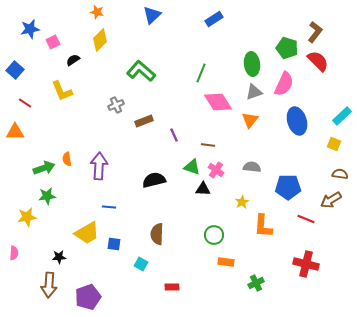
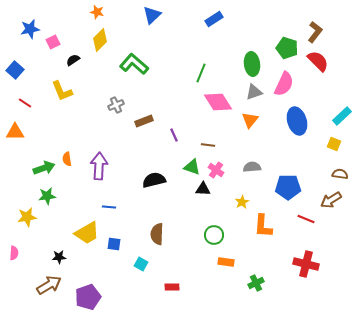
green L-shape at (141, 71): moved 7 px left, 7 px up
gray semicircle at (252, 167): rotated 12 degrees counterclockwise
brown arrow at (49, 285): rotated 125 degrees counterclockwise
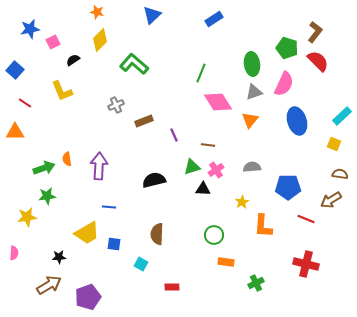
green triangle at (192, 167): rotated 36 degrees counterclockwise
pink cross at (216, 170): rotated 21 degrees clockwise
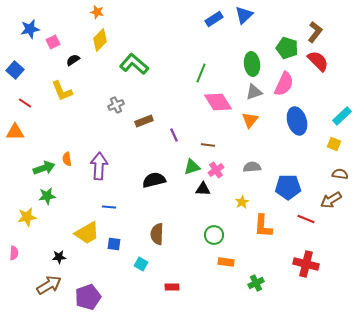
blue triangle at (152, 15): moved 92 px right
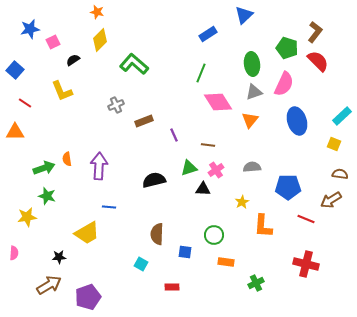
blue rectangle at (214, 19): moved 6 px left, 15 px down
green triangle at (192, 167): moved 3 px left, 1 px down
green star at (47, 196): rotated 24 degrees clockwise
blue square at (114, 244): moved 71 px right, 8 px down
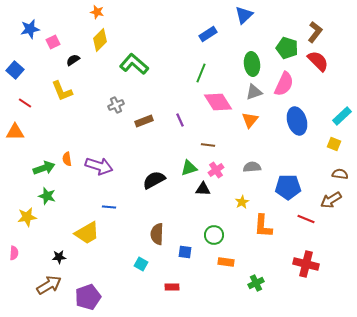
purple line at (174, 135): moved 6 px right, 15 px up
purple arrow at (99, 166): rotated 104 degrees clockwise
black semicircle at (154, 180): rotated 15 degrees counterclockwise
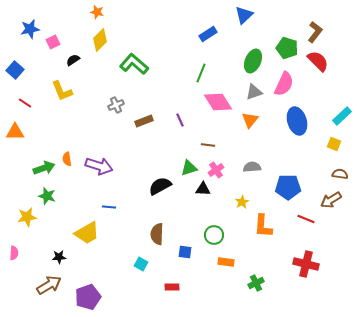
green ellipse at (252, 64): moved 1 px right, 3 px up; rotated 30 degrees clockwise
black semicircle at (154, 180): moved 6 px right, 6 px down
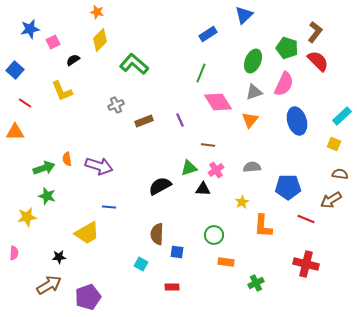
blue square at (185, 252): moved 8 px left
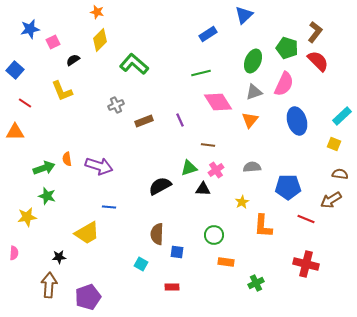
green line at (201, 73): rotated 54 degrees clockwise
brown arrow at (49, 285): rotated 55 degrees counterclockwise
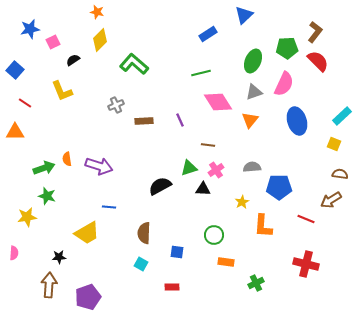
green pentagon at (287, 48): rotated 20 degrees counterclockwise
brown rectangle at (144, 121): rotated 18 degrees clockwise
blue pentagon at (288, 187): moved 9 px left
brown semicircle at (157, 234): moved 13 px left, 1 px up
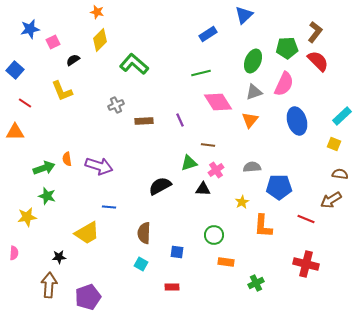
green triangle at (189, 168): moved 5 px up
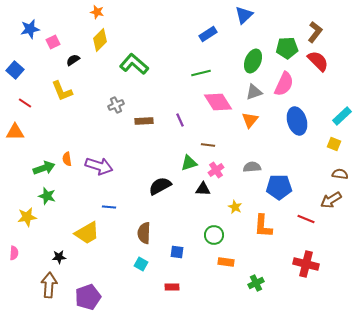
yellow star at (242, 202): moved 7 px left, 5 px down; rotated 16 degrees counterclockwise
